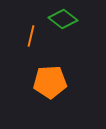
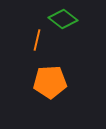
orange line: moved 6 px right, 4 px down
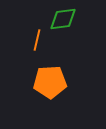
green diamond: rotated 44 degrees counterclockwise
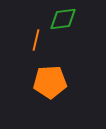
orange line: moved 1 px left
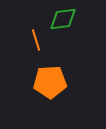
orange line: rotated 30 degrees counterclockwise
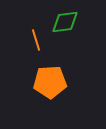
green diamond: moved 2 px right, 3 px down
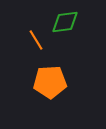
orange line: rotated 15 degrees counterclockwise
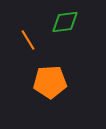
orange line: moved 8 px left
